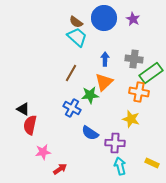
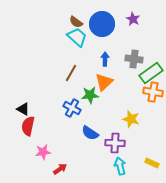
blue circle: moved 2 px left, 6 px down
orange cross: moved 14 px right
red semicircle: moved 2 px left, 1 px down
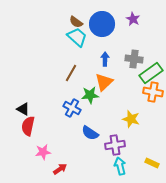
purple cross: moved 2 px down; rotated 12 degrees counterclockwise
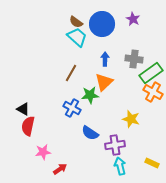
orange cross: rotated 18 degrees clockwise
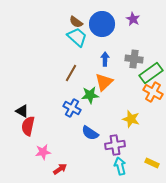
black triangle: moved 1 px left, 2 px down
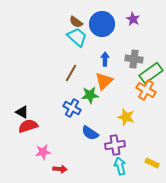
orange triangle: moved 1 px up
orange cross: moved 7 px left, 2 px up
black triangle: moved 1 px down
yellow star: moved 5 px left, 2 px up
red semicircle: rotated 60 degrees clockwise
red arrow: rotated 40 degrees clockwise
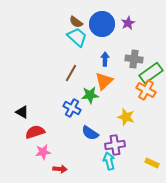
purple star: moved 5 px left, 4 px down; rotated 16 degrees clockwise
red semicircle: moved 7 px right, 6 px down
cyan arrow: moved 11 px left, 5 px up
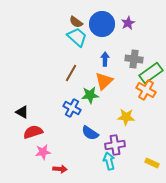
yellow star: rotated 12 degrees counterclockwise
red semicircle: moved 2 px left
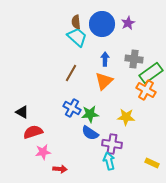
brown semicircle: rotated 48 degrees clockwise
green star: moved 19 px down
purple cross: moved 3 px left, 1 px up; rotated 18 degrees clockwise
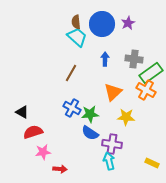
orange triangle: moved 9 px right, 11 px down
